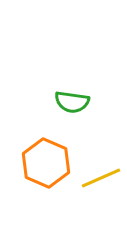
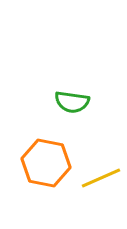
orange hexagon: rotated 12 degrees counterclockwise
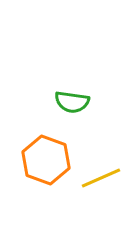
orange hexagon: moved 3 px up; rotated 9 degrees clockwise
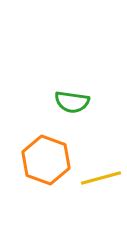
yellow line: rotated 9 degrees clockwise
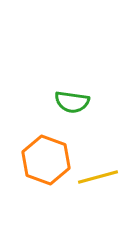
yellow line: moved 3 px left, 1 px up
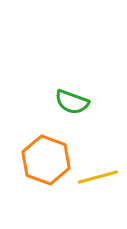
green semicircle: rotated 12 degrees clockwise
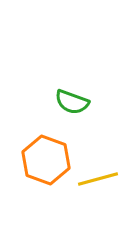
yellow line: moved 2 px down
